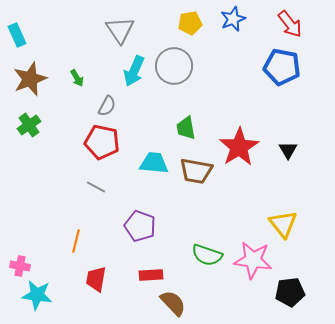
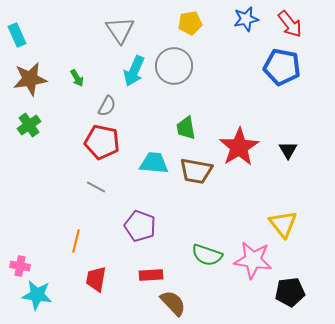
blue star: moved 13 px right; rotated 10 degrees clockwise
brown star: rotated 12 degrees clockwise
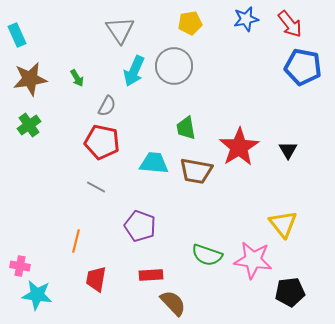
blue pentagon: moved 21 px right
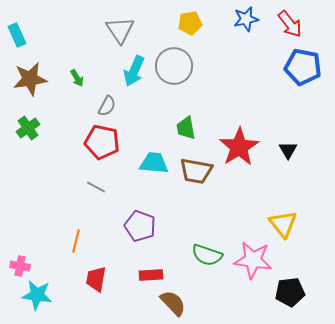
green cross: moved 1 px left, 3 px down
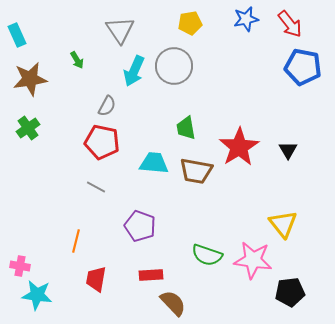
green arrow: moved 18 px up
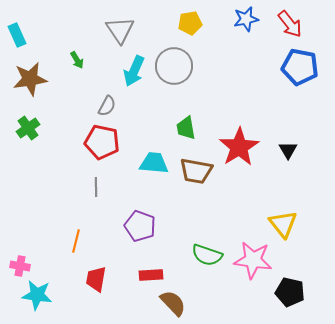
blue pentagon: moved 3 px left
gray line: rotated 60 degrees clockwise
black pentagon: rotated 20 degrees clockwise
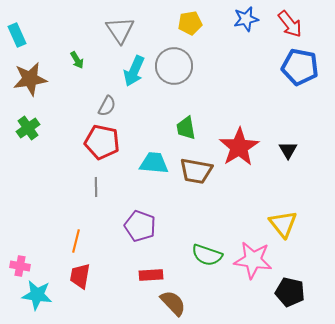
red trapezoid: moved 16 px left, 3 px up
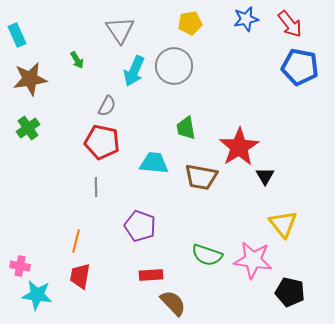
black triangle: moved 23 px left, 26 px down
brown trapezoid: moved 5 px right, 6 px down
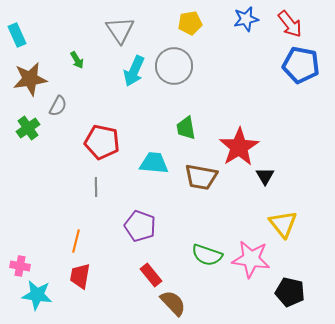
blue pentagon: moved 1 px right, 2 px up
gray semicircle: moved 49 px left
pink star: moved 2 px left, 1 px up
red rectangle: rotated 55 degrees clockwise
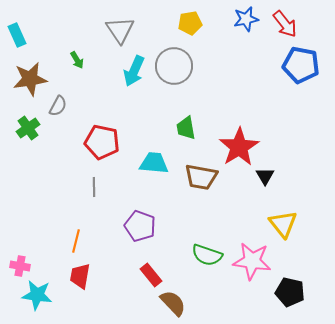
red arrow: moved 5 px left
gray line: moved 2 px left
pink star: moved 1 px right, 2 px down
